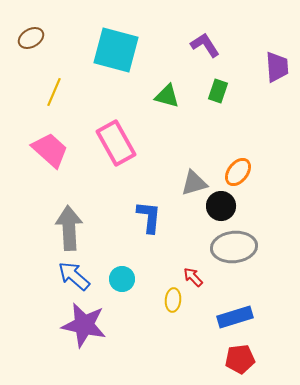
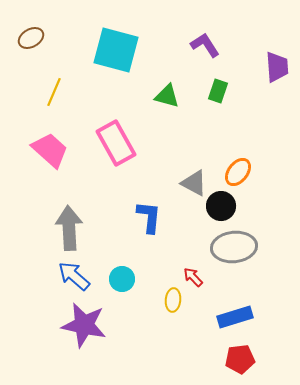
gray triangle: rotated 44 degrees clockwise
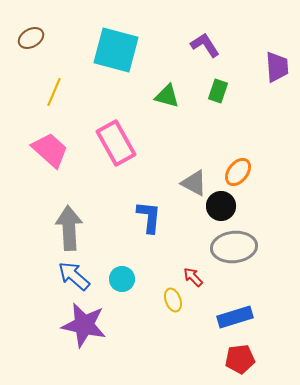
yellow ellipse: rotated 25 degrees counterclockwise
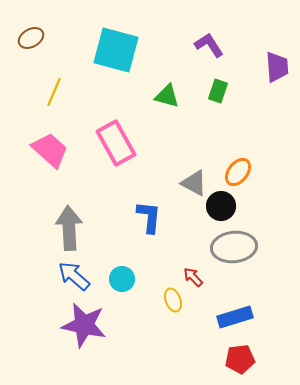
purple L-shape: moved 4 px right
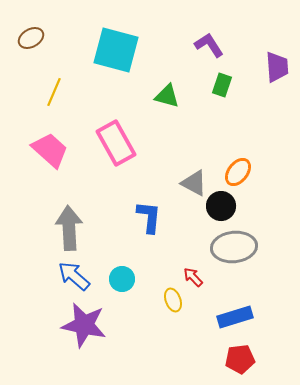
green rectangle: moved 4 px right, 6 px up
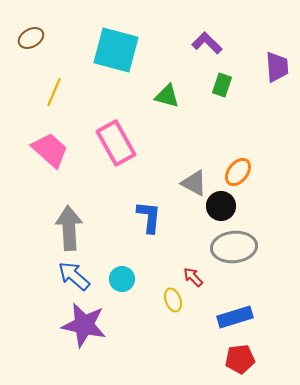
purple L-shape: moved 2 px left, 2 px up; rotated 12 degrees counterclockwise
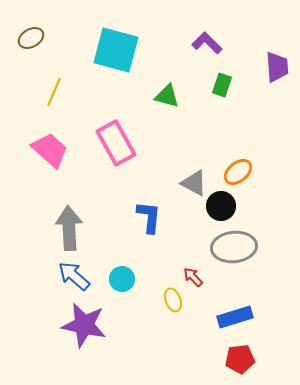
orange ellipse: rotated 12 degrees clockwise
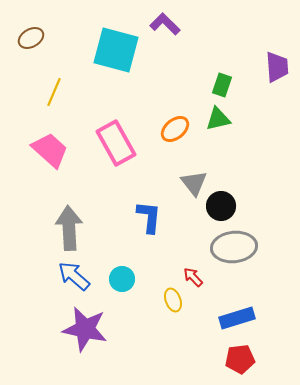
purple L-shape: moved 42 px left, 19 px up
green triangle: moved 51 px right, 23 px down; rotated 28 degrees counterclockwise
orange ellipse: moved 63 px left, 43 px up
gray triangle: rotated 24 degrees clockwise
blue rectangle: moved 2 px right, 1 px down
purple star: moved 1 px right, 4 px down
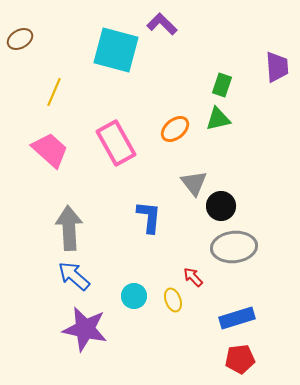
purple L-shape: moved 3 px left
brown ellipse: moved 11 px left, 1 px down
cyan circle: moved 12 px right, 17 px down
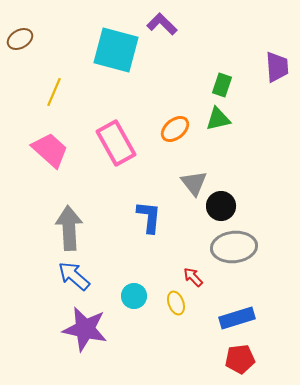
yellow ellipse: moved 3 px right, 3 px down
